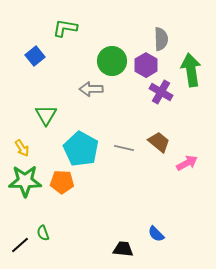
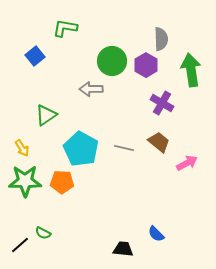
purple cross: moved 1 px right, 11 px down
green triangle: rotated 25 degrees clockwise
green semicircle: rotated 42 degrees counterclockwise
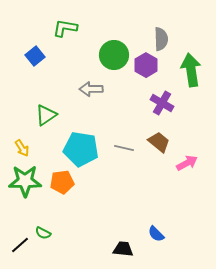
green circle: moved 2 px right, 6 px up
cyan pentagon: rotated 20 degrees counterclockwise
orange pentagon: rotated 10 degrees counterclockwise
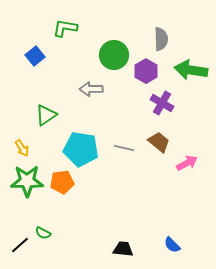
purple hexagon: moved 6 px down
green arrow: rotated 72 degrees counterclockwise
green star: moved 2 px right
blue semicircle: moved 16 px right, 11 px down
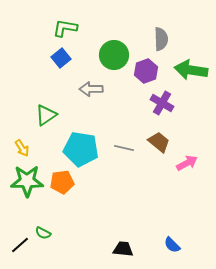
blue square: moved 26 px right, 2 px down
purple hexagon: rotated 10 degrees clockwise
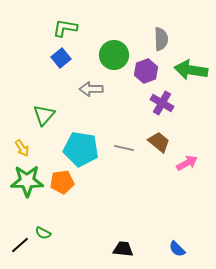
green triangle: moved 2 px left; rotated 15 degrees counterclockwise
blue semicircle: moved 5 px right, 4 px down
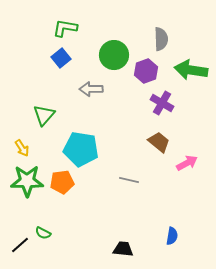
gray line: moved 5 px right, 32 px down
blue semicircle: moved 5 px left, 13 px up; rotated 126 degrees counterclockwise
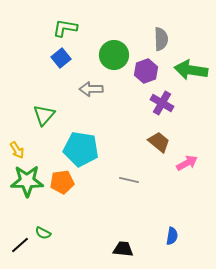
yellow arrow: moved 5 px left, 2 px down
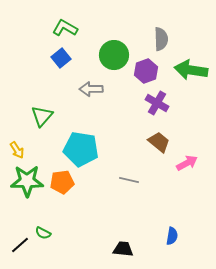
green L-shape: rotated 20 degrees clockwise
purple cross: moved 5 px left
green triangle: moved 2 px left, 1 px down
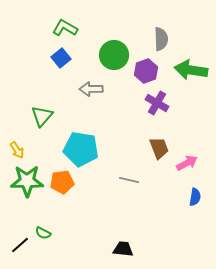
brown trapezoid: moved 6 px down; rotated 30 degrees clockwise
blue semicircle: moved 23 px right, 39 px up
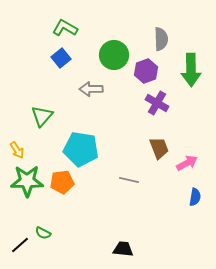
green arrow: rotated 100 degrees counterclockwise
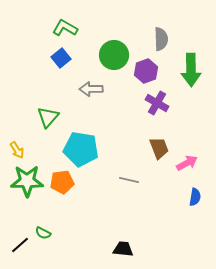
green triangle: moved 6 px right, 1 px down
